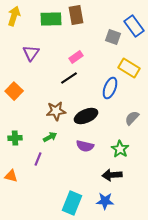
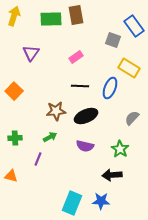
gray square: moved 3 px down
black line: moved 11 px right, 8 px down; rotated 36 degrees clockwise
blue star: moved 4 px left
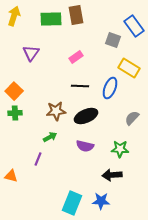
green cross: moved 25 px up
green star: rotated 30 degrees counterclockwise
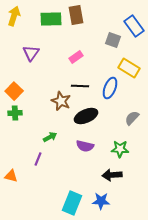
brown star: moved 5 px right, 10 px up; rotated 30 degrees clockwise
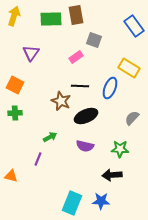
gray square: moved 19 px left
orange square: moved 1 px right, 6 px up; rotated 18 degrees counterclockwise
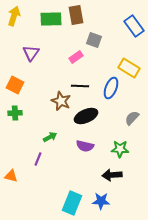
blue ellipse: moved 1 px right
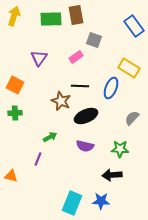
purple triangle: moved 8 px right, 5 px down
